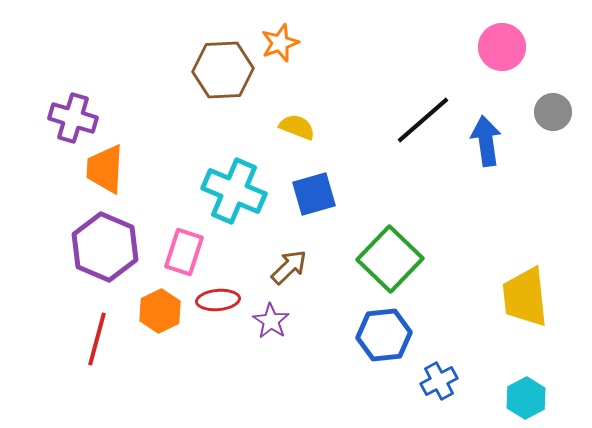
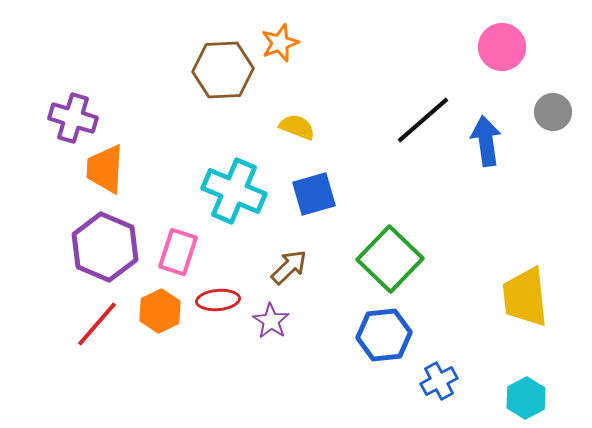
pink rectangle: moved 6 px left
red line: moved 15 px up; rotated 26 degrees clockwise
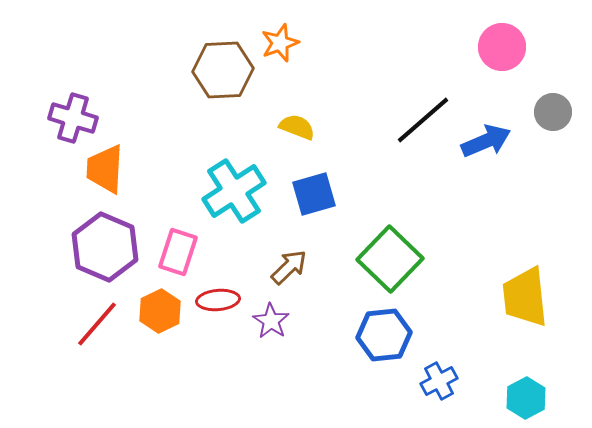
blue arrow: rotated 75 degrees clockwise
cyan cross: rotated 34 degrees clockwise
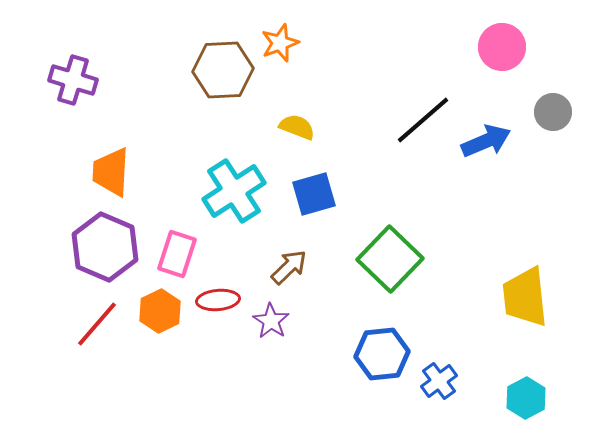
purple cross: moved 38 px up
orange trapezoid: moved 6 px right, 3 px down
pink rectangle: moved 1 px left, 2 px down
blue hexagon: moved 2 px left, 19 px down
blue cross: rotated 9 degrees counterclockwise
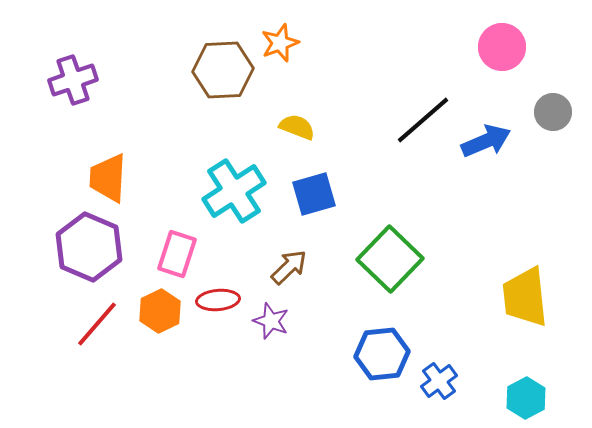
purple cross: rotated 36 degrees counterclockwise
orange trapezoid: moved 3 px left, 6 px down
purple hexagon: moved 16 px left
purple star: rotated 12 degrees counterclockwise
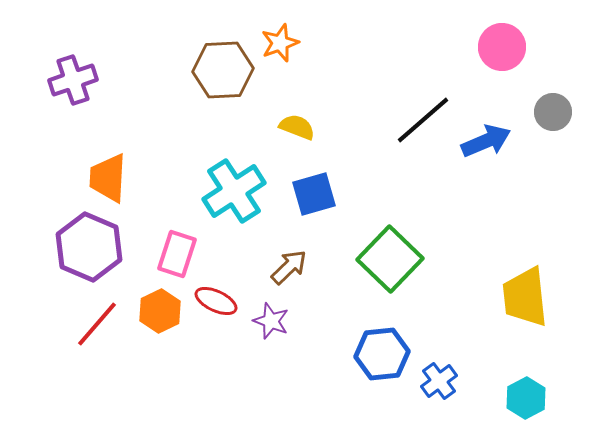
red ellipse: moved 2 px left, 1 px down; rotated 30 degrees clockwise
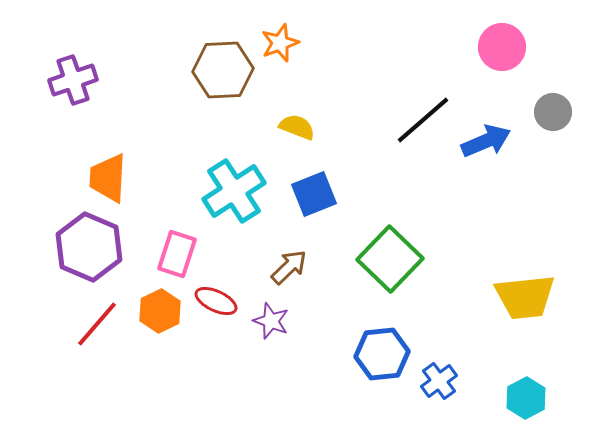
blue square: rotated 6 degrees counterclockwise
yellow trapezoid: rotated 90 degrees counterclockwise
